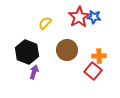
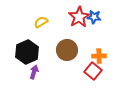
yellow semicircle: moved 4 px left, 1 px up; rotated 16 degrees clockwise
black hexagon: rotated 15 degrees clockwise
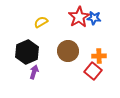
blue star: moved 1 px down
brown circle: moved 1 px right, 1 px down
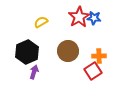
red square: rotated 18 degrees clockwise
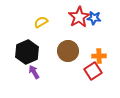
purple arrow: rotated 48 degrees counterclockwise
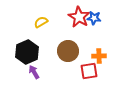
red star: rotated 10 degrees counterclockwise
red square: moved 4 px left; rotated 24 degrees clockwise
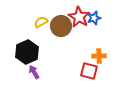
blue star: rotated 24 degrees counterclockwise
brown circle: moved 7 px left, 25 px up
red square: rotated 24 degrees clockwise
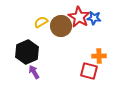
blue star: rotated 24 degrees clockwise
